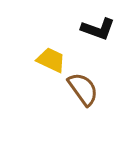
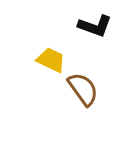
black L-shape: moved 3 px left, 3 px up
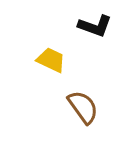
brown semicircle: moved 18 px down
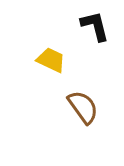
black L-shape: rotated 124 degrees counterclockwise
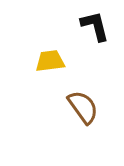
yellow trapezoid: moved 1 px left, 1 px down; rotated 32 degrees counterclockwise
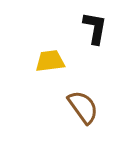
black L-shape: moved 2 px down; rotated 24 degrees clockwise
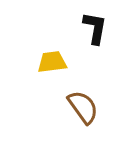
yellow trapezoid: moved 2 px right, 1 px down
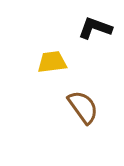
black L-shape: rotated 80 degrees counterclockwise
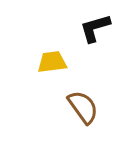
black L-shape: rotated 36 degrees counterclockwise
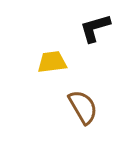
brown semicircle: rotated 6 degrees clockwise
